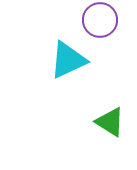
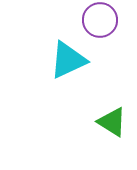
green triangle: moved 2 px right
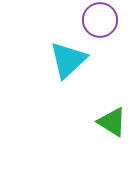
cyan triangle: rotated 18 degrees counterclockwise
